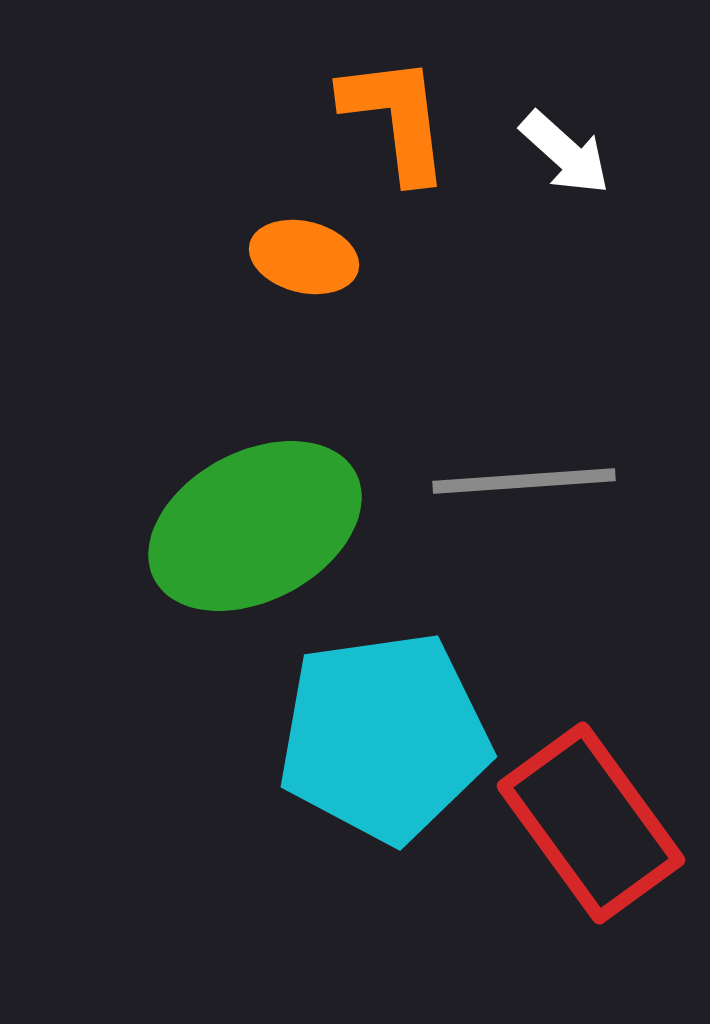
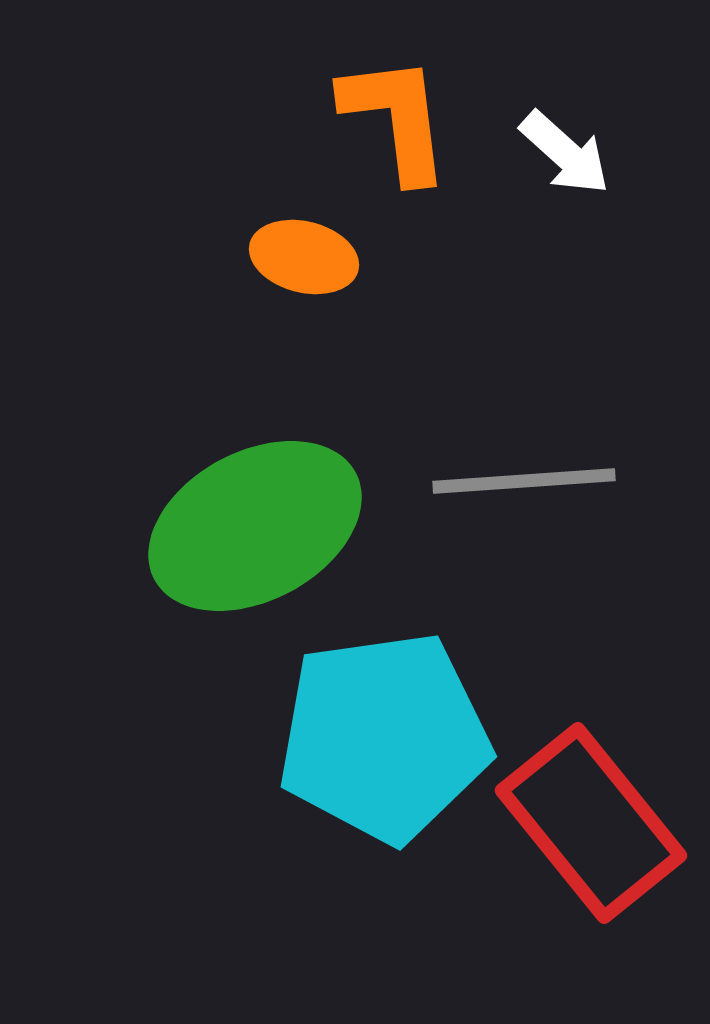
red rectangle: rotated 3 degrees counterclockwise
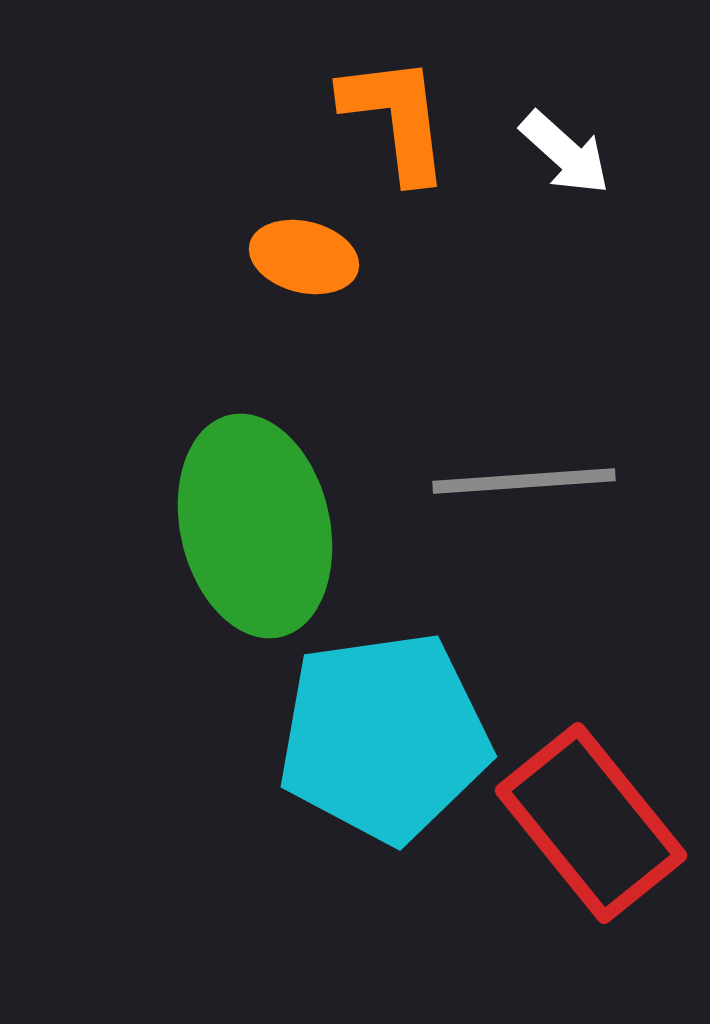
green ellipse: rotated 75 degrees counterclockwise
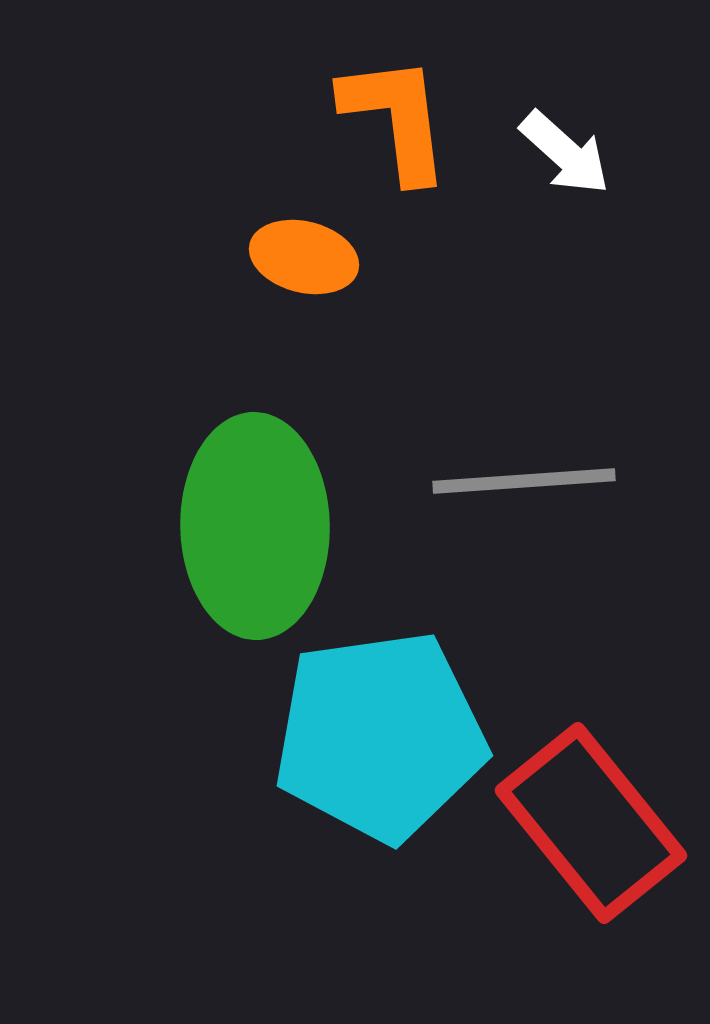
green ellipse: rotated 12 degrees clockwise
cyan pentagon: moved 4 px left, 1 px up
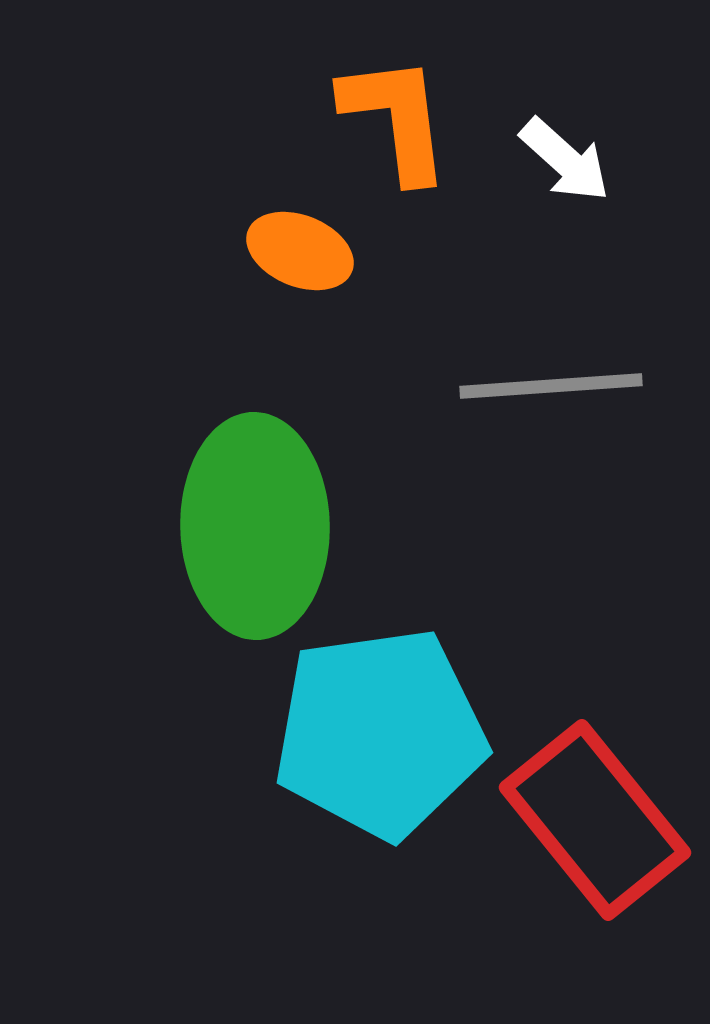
white arrow: moved 7 px down
orange ellipse: moved 4 px left, 6 px up; rotated 8 degrees clockwise
gray line: moved 27 px right, 95 px up
cyan pentagon: moved 3 px up
red rectangle: moved 4 px right, 3 px up
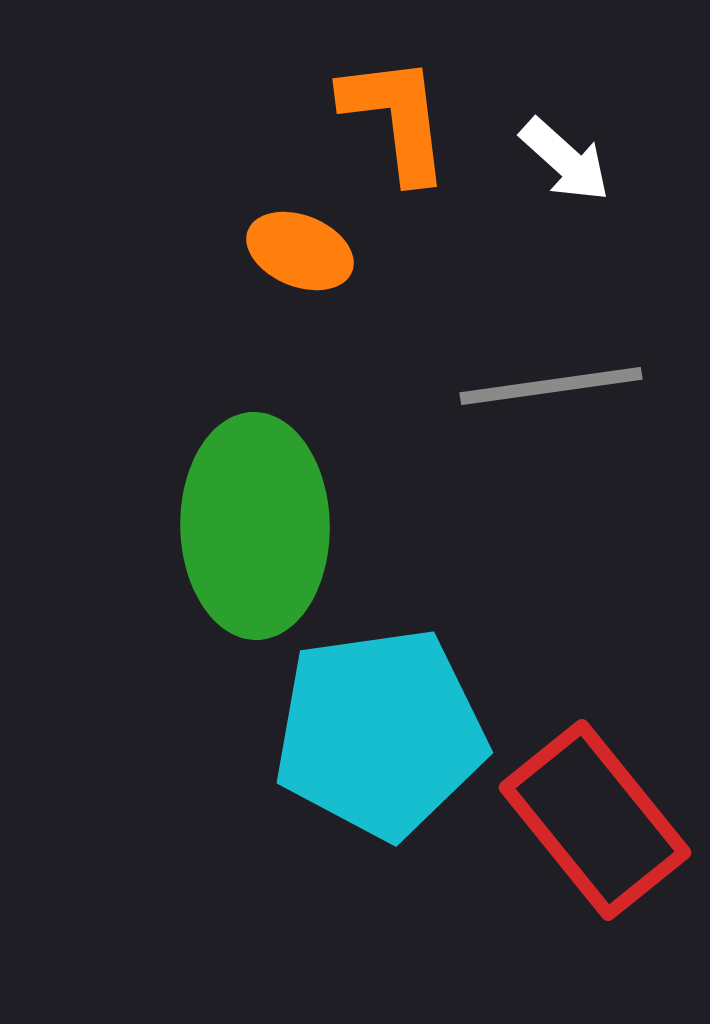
gray line: rotated 4 degrees counterclockwise
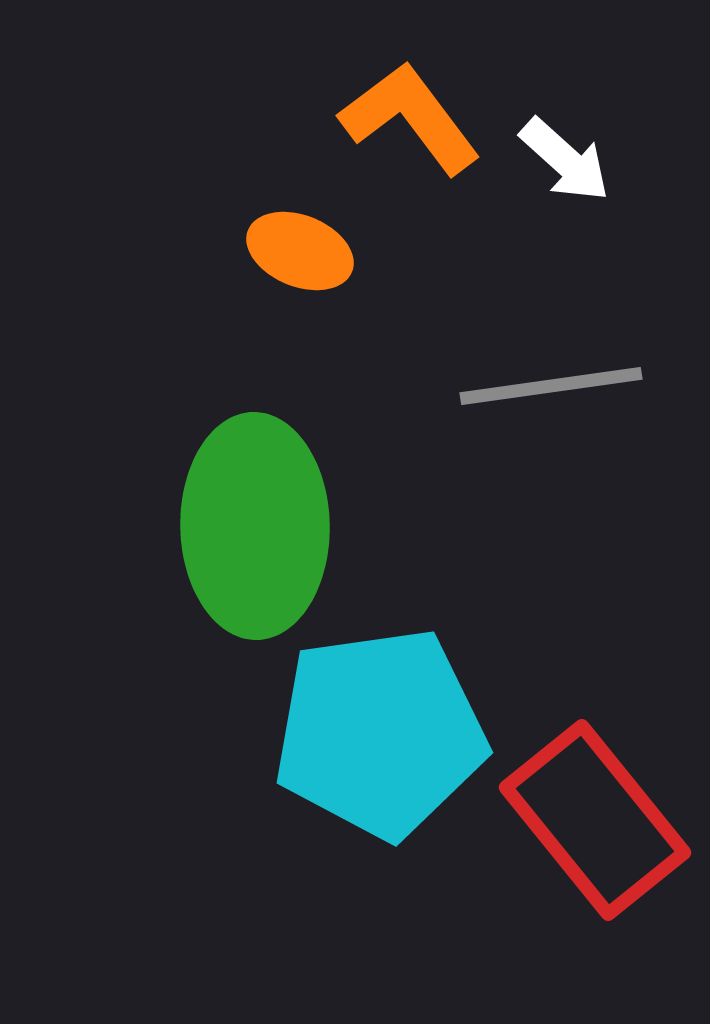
orange L-shape: moved 14 px right; rotated 30 degrees counterclockwise
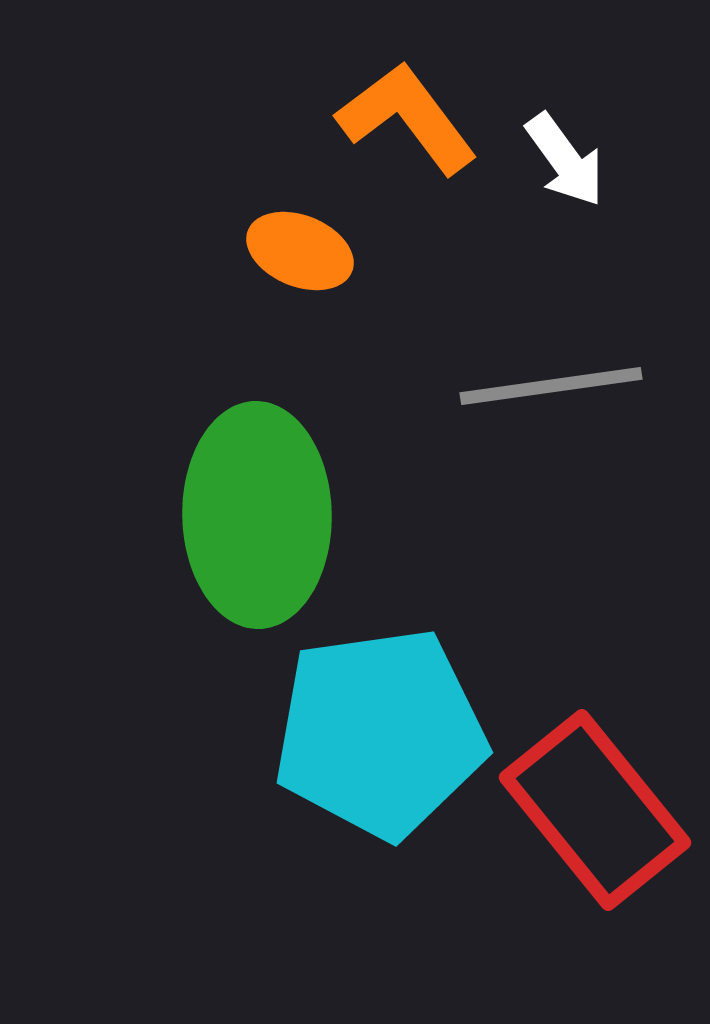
orange L-shape: moved 3 px left
white arrow: rotated 12 degrees clockwise
green ellipse: moved 2 px right, 11 px up
red rectangle: moved 10 px up
